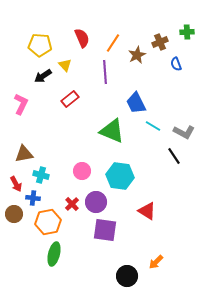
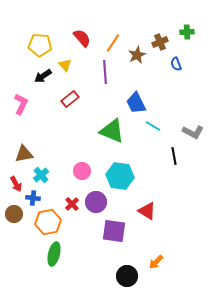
red semicircle: rotated 18 degrees counterclockwise
gray L-shape: moved 9 px right
black line: rotated 24 degrees clockwise
cyan cross: rotated 35 degrees clockwise
purple square: moved 9 px right, 1 px down
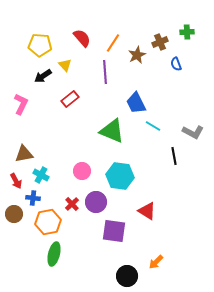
cyan cross: rotated 21 degrees counterclockwise
red arrow: moved 3 px up
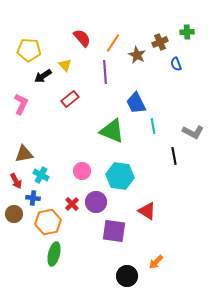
yellow pentagon: moved 11 px left, 5 px down
brown star: rotated 18 degrees counterclockwise
cyan line: rotated 49 degrees clockwise
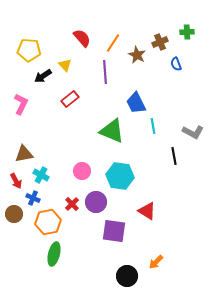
blue cross: rotated 16 degrees clockwise
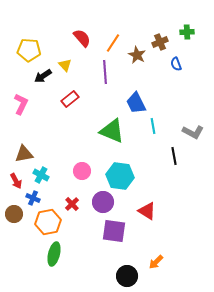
purple circle: moved 7 px right
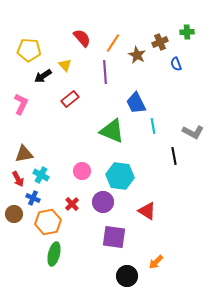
red arrow: moved 2 px right, 2 px up
purple square: moved 6 px down
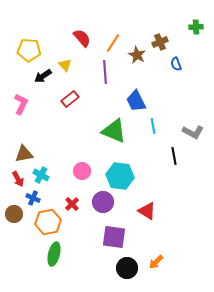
green cross: moved 9 px right, 5 px up
blue trapezoid: moved 2 px up
green triangle: moved 2 px right
black circle: moved 8 px up
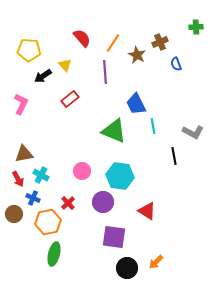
blue trapezoid: moved 3 px down
red cross: moved 4 px left, 1 px up
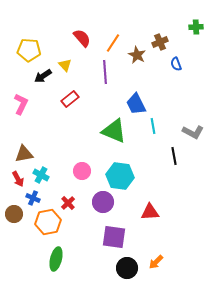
red triangle: moved 3 px right, 1 px down; rotated 36 degrees counterclockwise
green ellipse: moved 2 px right, 5 px down
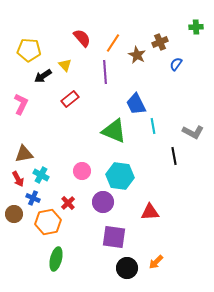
blue semicircle: rotated 56 degrees clockwise
